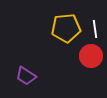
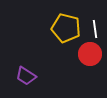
yellow pentagon: rotated 20 degrees clockwise
red circle: moved 1 px left, 2 px up
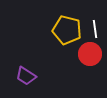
yellow pentagon: moved 1 px right, 2 px down
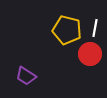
white line: moved 1 px up; rotated 18 degrees clockwise
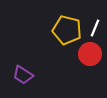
white line: rotated 12 degrees clockwise
purple trapezoid: moved 3 px left, 1 px up
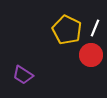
yellow pentagon: rotated 12 degrees clockwise
red circle: moved 1 px right, 1 px down
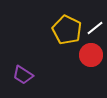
white line: rotated 30 degrees clockwise
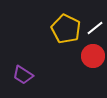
yellow pentagon: moved 1 px left, 1 px up
red circle: moved 2 px right, 1 px down
